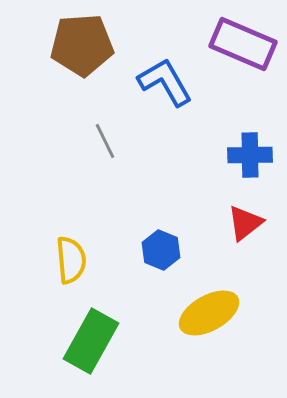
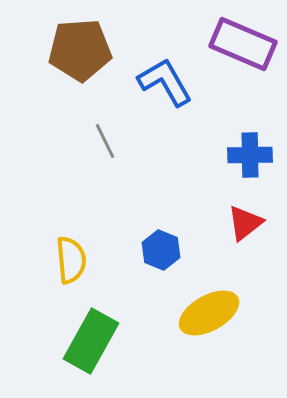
brown pentagon: moved 2 px left, 5 px down
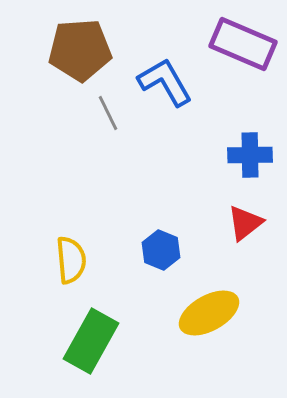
gray line: moved 3 px right, 28 px up
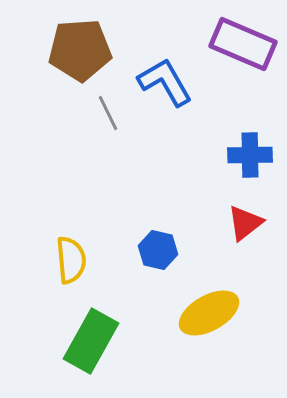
blue hexagon: moved 3 px left; rotated 9 degrees counterclockwise
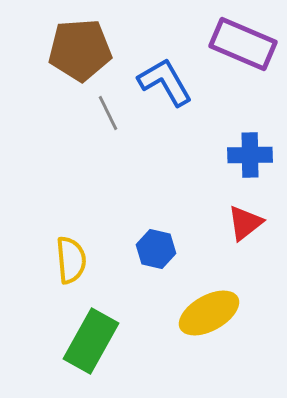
blue hexagon: moved 2 px left, 1 px up
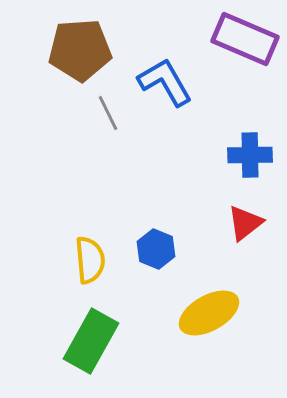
purple rectangle: moved 2 px right, 5 px up
blue hexagon: rotated 9 degrees clockwise
yellow semicircle: moved 19 px right
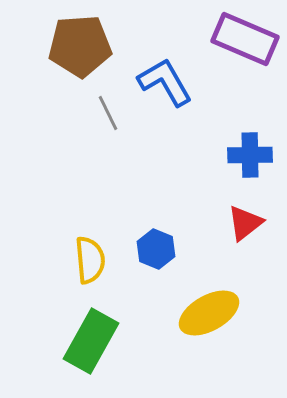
brown pentagon: moved 4 px up
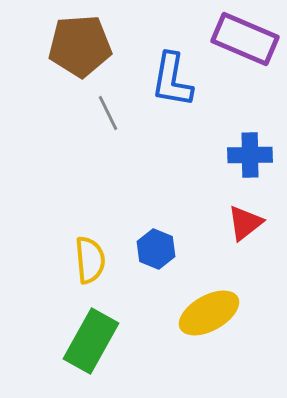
blue L-shape: moved 7 px right, 2 px up; rotated 140 degrees counterclockwise
